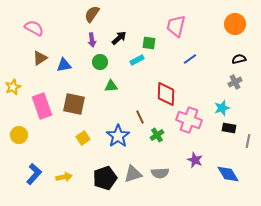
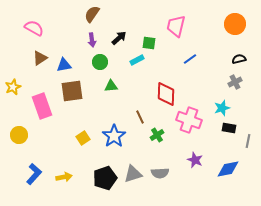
brown square: moved 2 px left, 13 px up; rotated 20 degrees counterclockwise
blue star: moved 4 px left
blue diamond: moved 5 px up; rotated 70 degrees counterclockwise
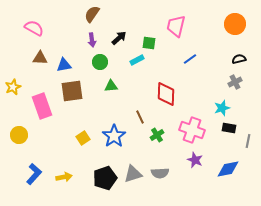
brown triangle: rotated 35 degrees clockwise
pink cross: moved 3 px right, 10 px down
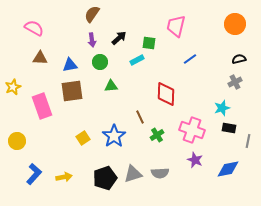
blue triangle: moved 6 px right
yellow circle: moved 2 px left, 6 px down
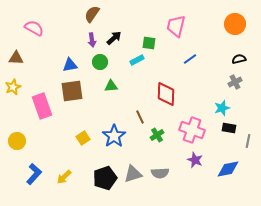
black arrow: moved 5 px left
brown triangle: moved 24 px left
yellow arrow: rotated 147 degrees clockwise
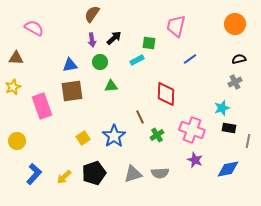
black pentagon: moved 11 px left, 5 px up
